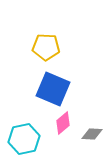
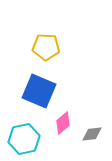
blue square: moved 14 px left, 2 px down
gray diamond: rotated 10 degrees counterclockwise
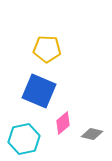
yellow pentagon: moved 1 px right, 2 px down
gray diamond: rotated 20 degrees clockwise
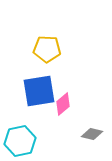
blue square: rotated 32 degrees counterclockwise
pink diamond: moved 19 px up
cyan hexagon: moved 4 px left, 2 px down
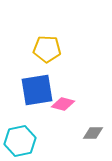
blue square: moved 2 px left, 1 px up
pink diamond: rotated 55 degrees clockwise
gray diamond: moved 1 px right, 1 px up; rotated 15 degrees counterclockwise
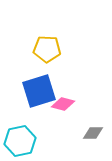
blue square: moved 2 px right, 1 px down; rotated 8 degrees counterclockwise
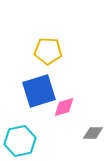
yellow pentagon: moved 1 px right, 2 px down
pink diamond: moved 1 px right, 3 px down; rotated 30 degrees counterclockwise
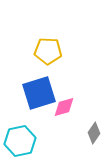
blue square: moved 2 px down
gray diamond: moved 1 px right; rotated 55 degrees counterclockwise
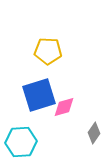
blue square: moved 2 px down
cyan hexagon: moved 1 px right, 1 px down; rotated 8 degrees clockwise
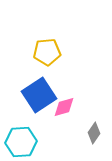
yellow pentagon: moved 1 px left, 1 px down; rotated 8 degrees counterclockwise
blue square: rotated 16 degrees counterclockwise
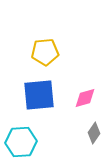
yellow pentagon: moved 2 px left
blue square: rotated 28 degrees clockwise
pink diamond: moved 21 px right, 9 px up
